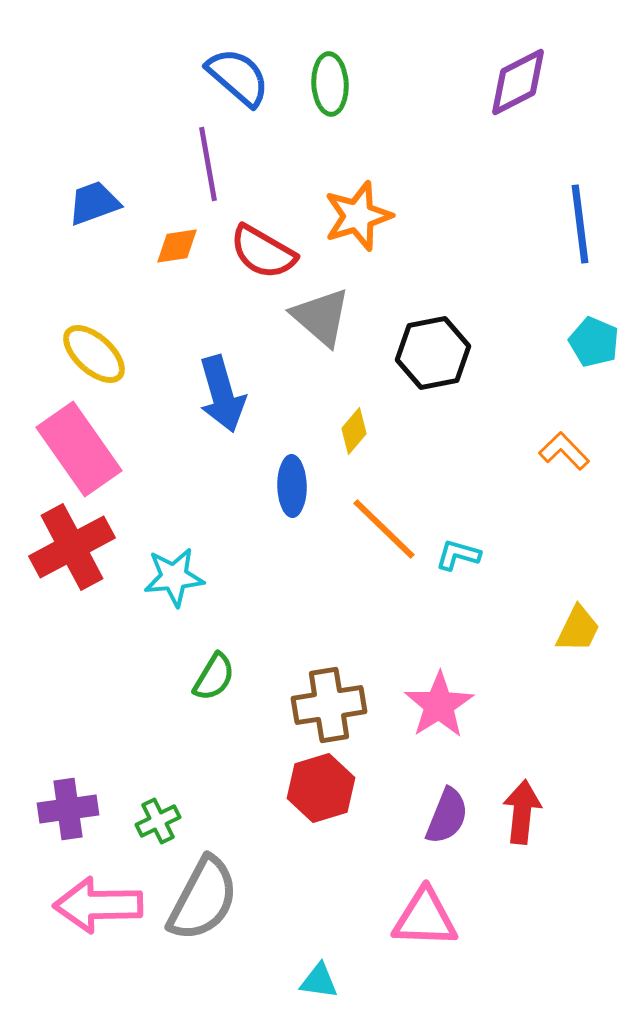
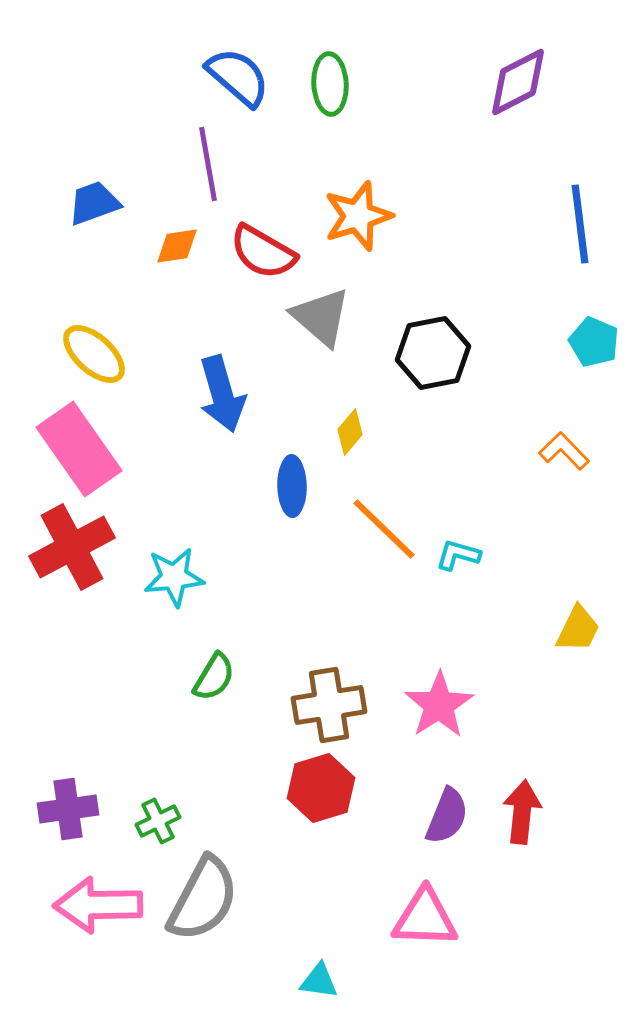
yellow diamond: moved 4 px left, 1 px down
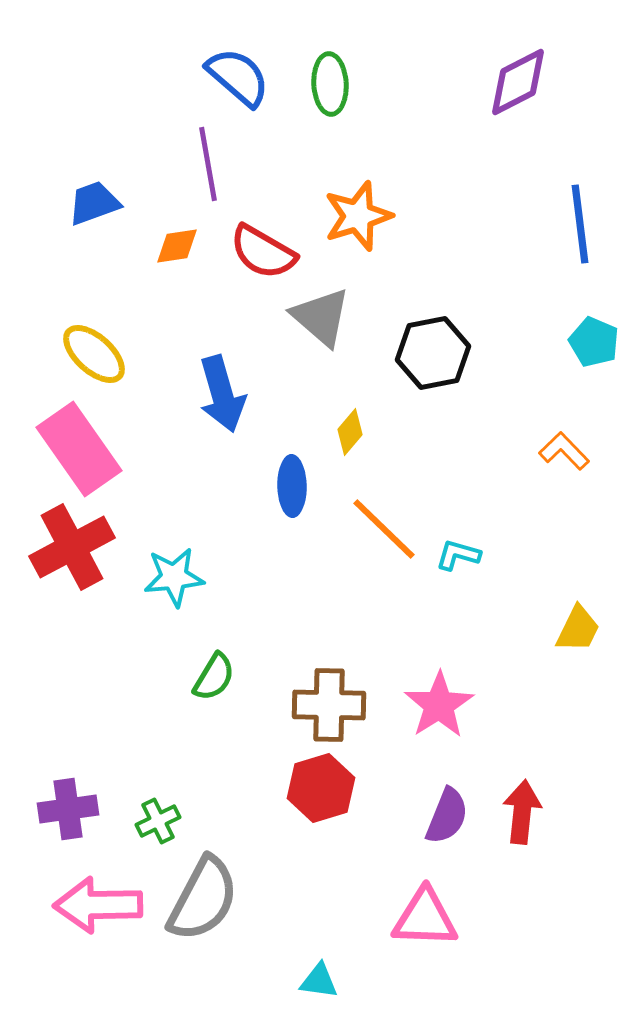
brown cross: rotated 10 degrees clockwise
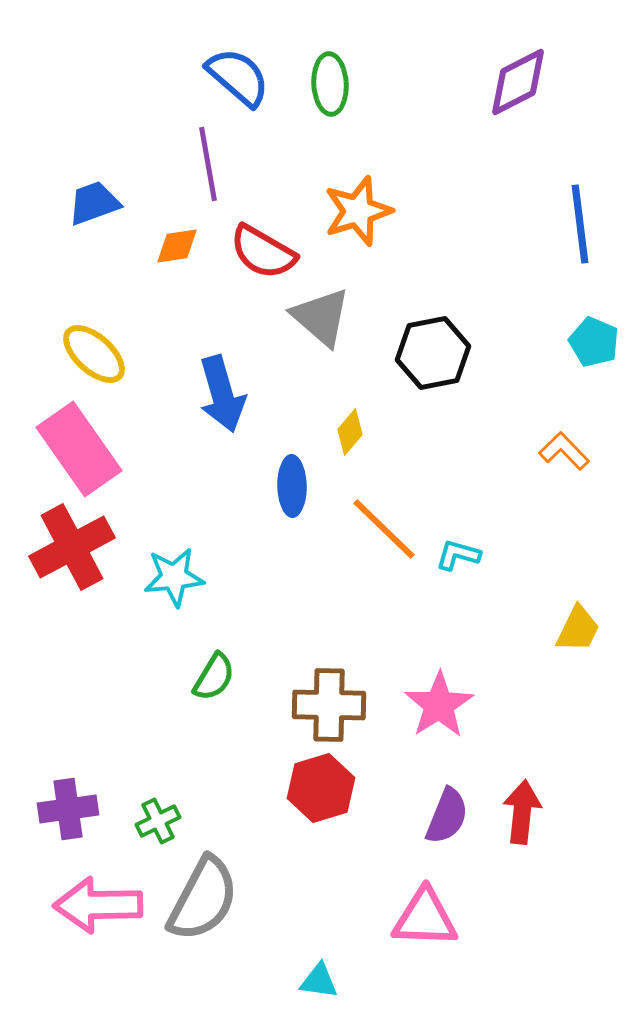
orange star: moved 5 px up
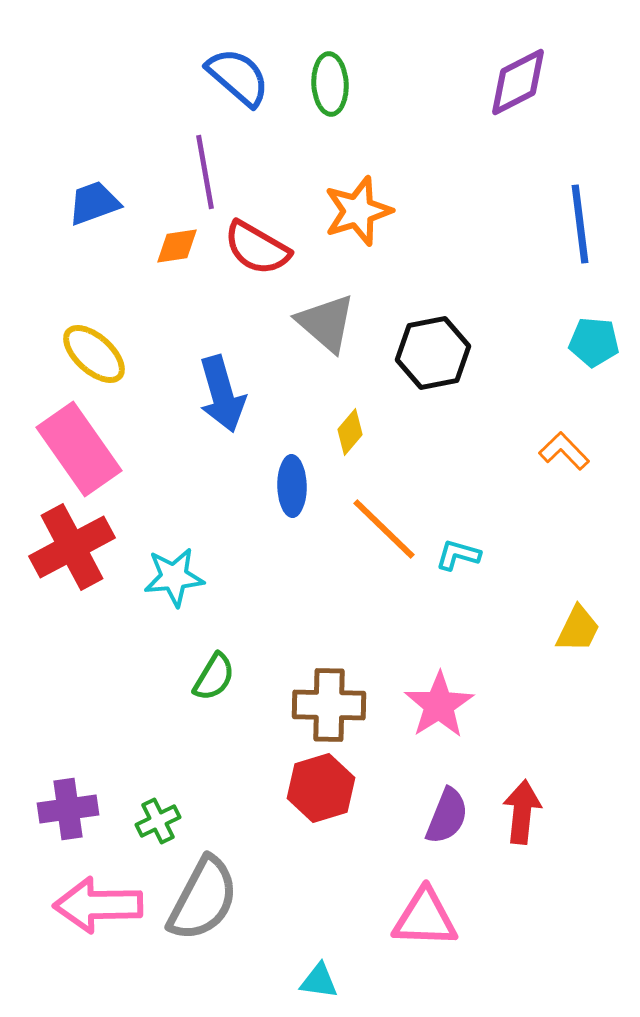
purple line: moved 3 px left, 8 px down
red semicircle: moved 6 px left, 4 px up
gray triangle: moved 5 px right, 6 px down
cyan pentagon: rotated 18 degrees counterclockwise
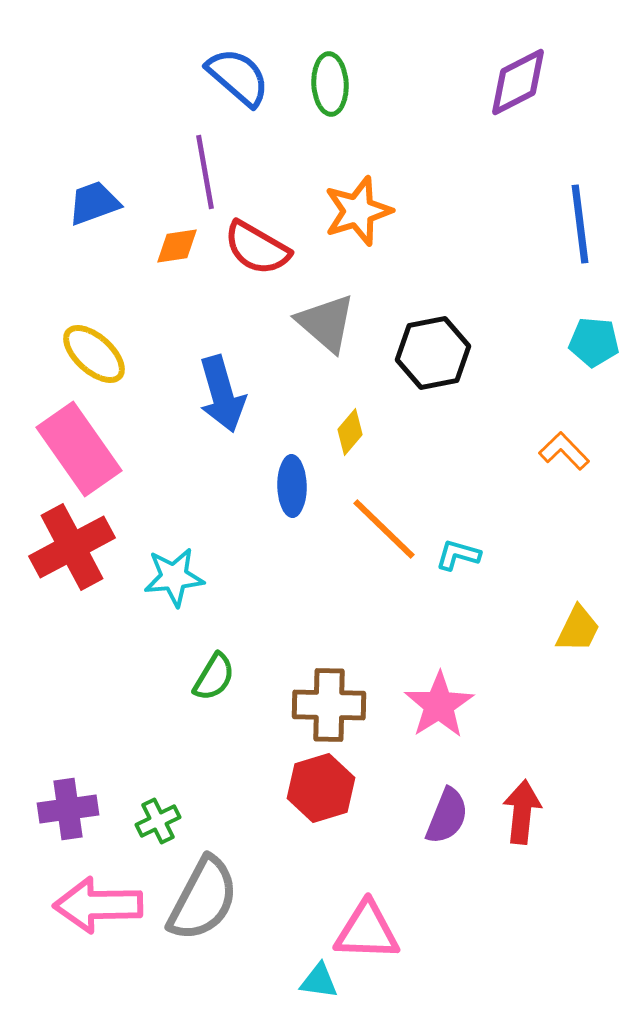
pink triangle: moved 58 px left, 13 px down
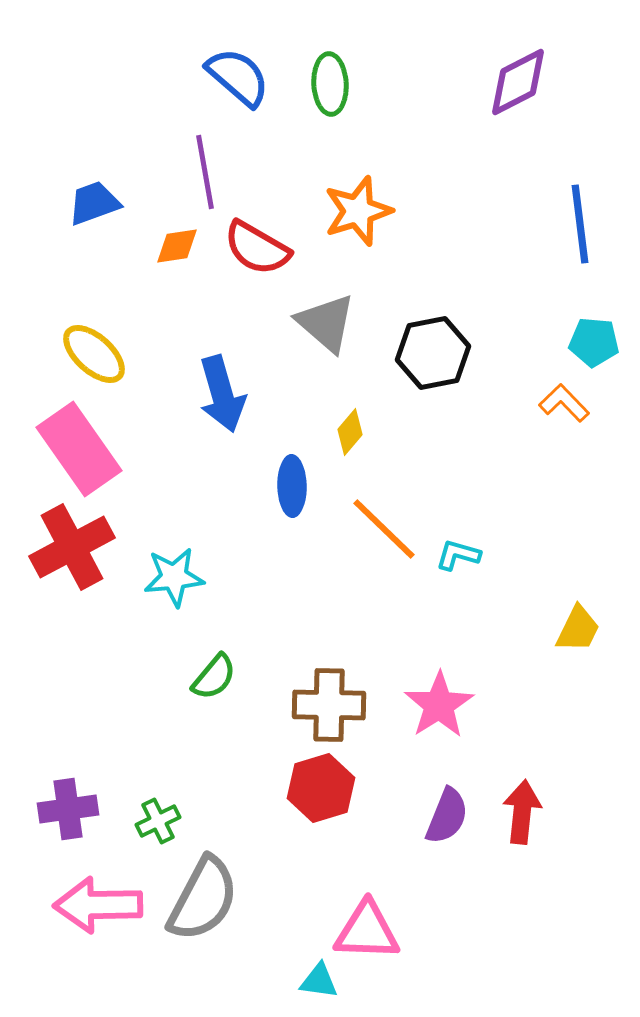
orange L-shape: moved 48 px up
green semicircle: rotated 9 degrees clockwise
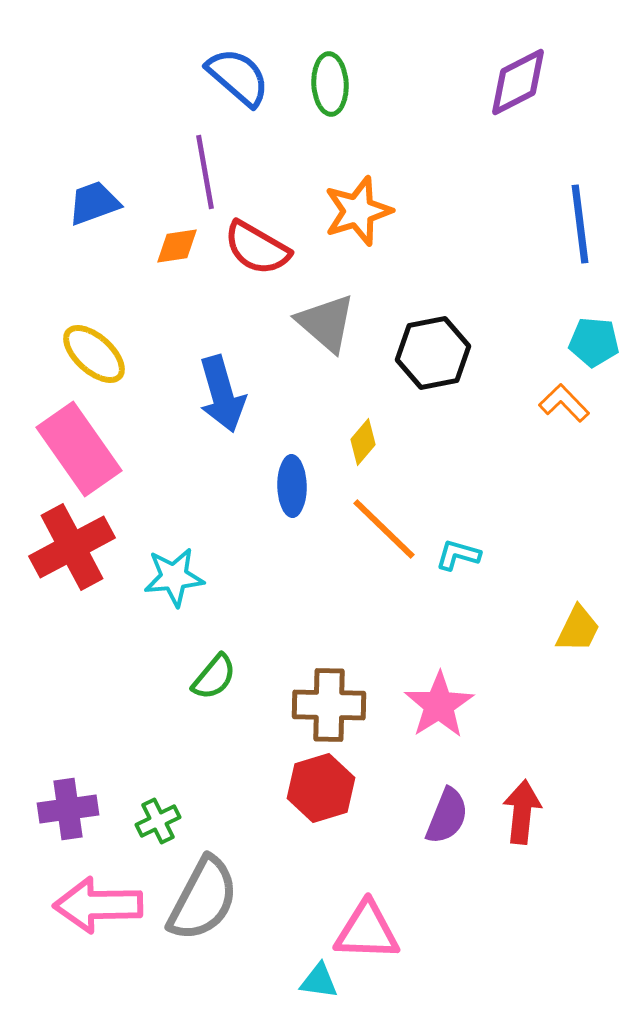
yellow diamond: moved 13 px right, 10 px down
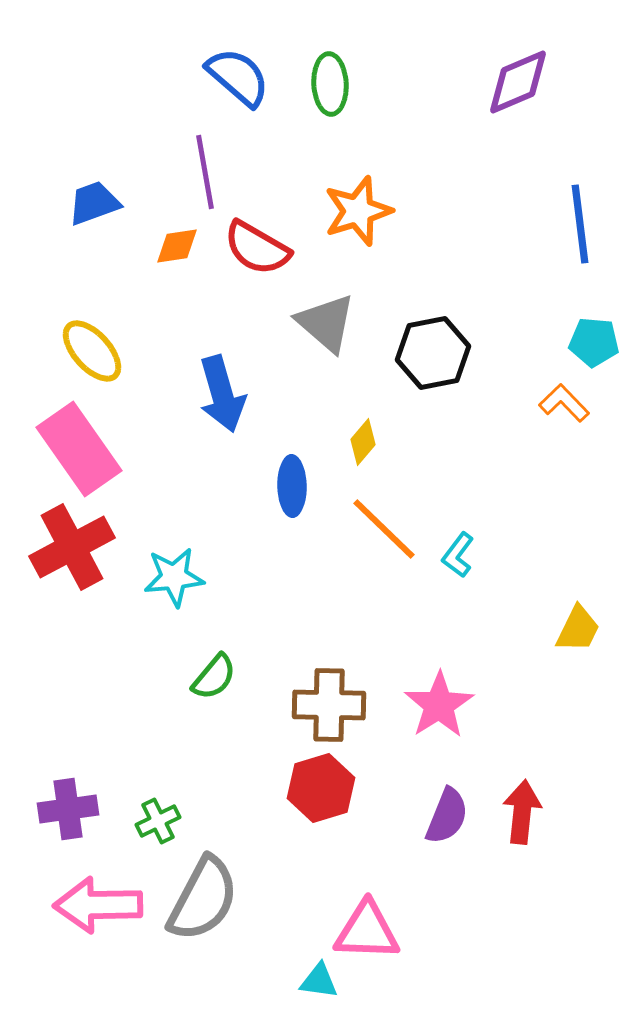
purple diamond: rotated 4 degrees clockwise
yellow ellipse: moved 2 px left, 3 px up; rotated 6 degrees clockwise
cyan L-shape: rotated 69 degrees counterclockwise
